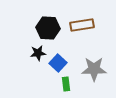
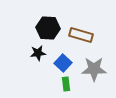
brown rectangle: moved 1 px left, 10 px down; rotated 25 degrees clockwise
blue square: moved 5 px right
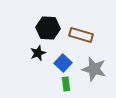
black star: rotated 14 degrees counterclockwise
gray star: rotated 15 degrees clockwise
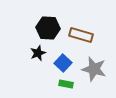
green rectangle: rotated 72 degrees counterclockwise
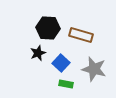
blue square: moved 2 px left
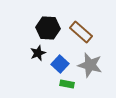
brown rectangle: moved 3 px up; rotated 25 degrees clockwise
blue square: moved 1 px left, 1 px down
gray star: moved 4 px left, 4 px up
green rectangle: moved 1 px right
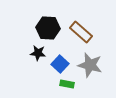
black star: rotated 28 degrees clockwise
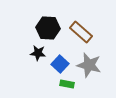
gray star: moved 1 px left
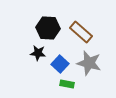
gray star: moved 2 px up
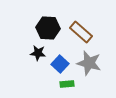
green rectangle: rotated 16 degrees counterclockwise
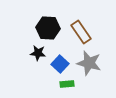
brown rectangle: rotated 15 degrees clockwise
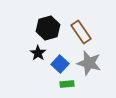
black hexagon: rotated 20 degrees counterclockwise
black star: rotated 28 degrees clockwise
